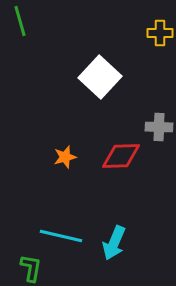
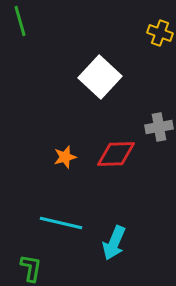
yellow cross: rotated 20 degrees clockwise
gray cross: rotated 12 degrees counterclockwise
red diamond: moved 5 px left, 2 px up
cyan line: moved 13 px up
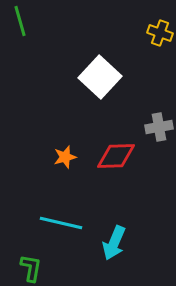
red diamond: moved 2 px down
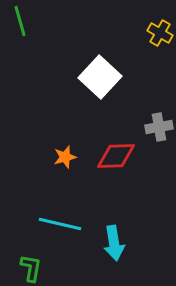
yellow cross: rotated 10 degrees clockwise
cyan line: moved 1 px left, 1 px down
cyan arrow: rotated 32 degrees counterclockwise
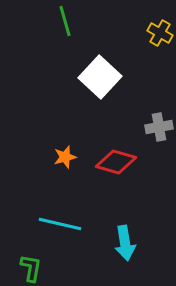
green line: moved 45 px right
red diamond: moved 6 px down; rotated 18 degrees clockwise
cyan arrow: moved 11 px right
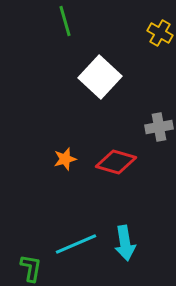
orange star: moved 2 px down
cyan line: moved 16 px right, 20 px down; rotated 36 degrees counterclockwise
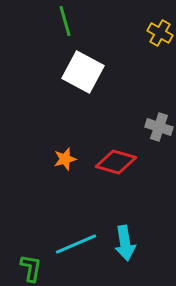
white square: moved 17 px left, 5 px up; rotated 15 degrees counterclockwise
gray cross: rotated 28 degrees clockwise
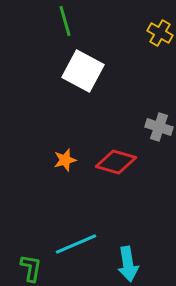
white square: moved 1 px up
orange star: moved 1 px down
cyan arrow: moved 3 px right, 21 px down
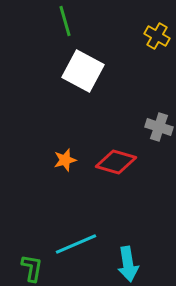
yellow cross: moved 3 px left, 3 px down
green L-shape: moved 1 px right
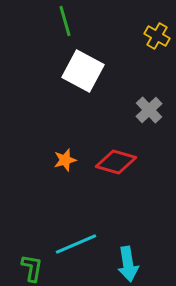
gray cross: moved 10 px left, 17 px up; rotated 28 degrees clockwise
